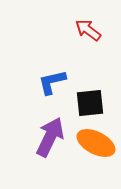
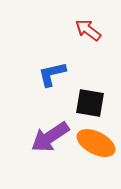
blue L-shape: moved 8 px up
black square: rotated 16 degrees clockwise
purple arrow: rotated 150 degrees counterclockwise
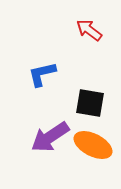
red arrow: moved 1 px right
blue L-shape: moved 10 px left
orange ellipse: moved 3 px left, 2 px down
